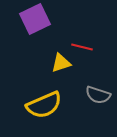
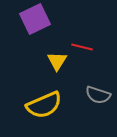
yellow triangle: moved 4 px left, 2 px up; rotated 40 degrees counterclockwise
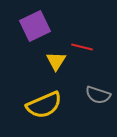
purple square: moved 7 px down
yellow triangle: moved 1 px left
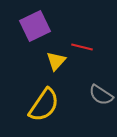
yellow triangle: rotated 10 degrees clockwise
gray semicircle: moved 3 px right; rotated 15 degrees clockwise
yellow semicircle: rotated 33 degrees counterclockwise
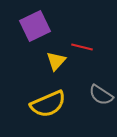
yellow semicircle: moved 4 px right, 1 px up; rotated 33 degrees clockwise
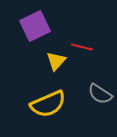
gray semicircle: moved 1 px left, 1 px up
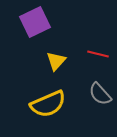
purple square: moved 4 px up
red line: moved 16 px right, 7 px down
gray semicircle: rotated 15 degrees clockwise
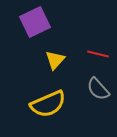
yellow triangle: moved 1 px left, 1 px up
gray semicircle: moved 2 px left, 5 px up
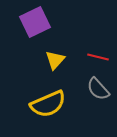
red line: moved 3 px down
